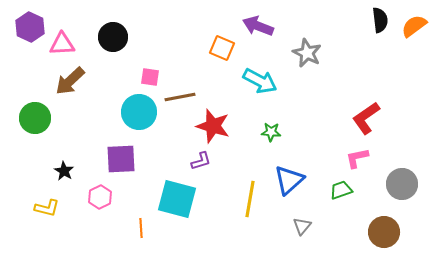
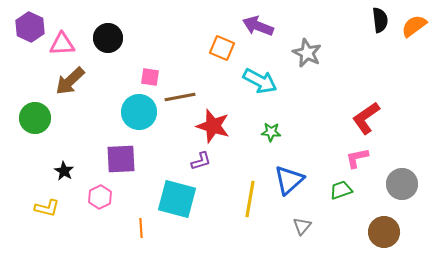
black circle: moved 5 px left, 1 px down
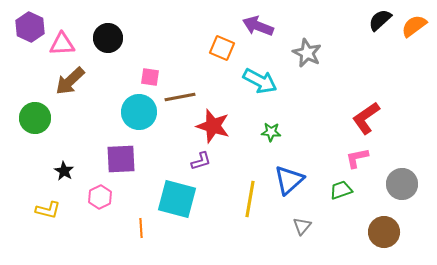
black semicircle: rotated 125 degrees counterclockwise
yellow L-shape: moved 1 px right, 2 px down
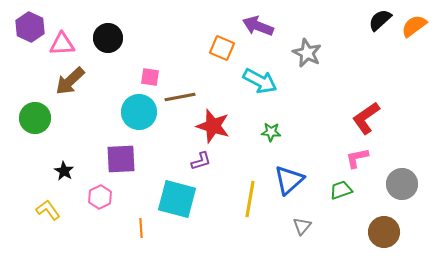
yellow L-shape: rotated 140 degrees counterclockwise
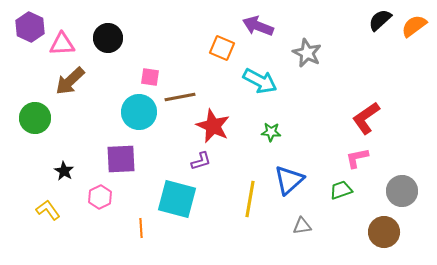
red star: rotated 8 degrees clockwise
gray circle: moved 7 px down
gray triangle: rotated 42 degrees clockwise
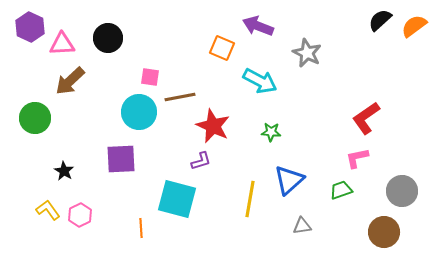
pink hexagon: moved 20 px left, 18 px down
